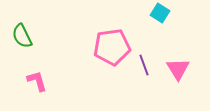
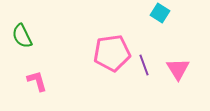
pink pentagon: moved 6 px down
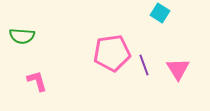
green semicircle: rotated 60 degrees counterclockwise
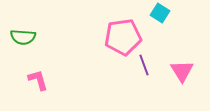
green semicircle: moved 1 px right, 1 px down
pink pentagon: moved 11 px right, 16 px up
pink triangle: moved 4 px right, 2 px down
pink L-shape: moved 1 px right, 1 px up
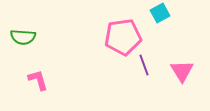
cyan square: rotated 30 degrees clockwise
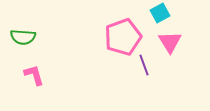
pink pentagon: rotated 12 degrees counterclockwise
pink triangle: moved 12 px left, 29 px up
pink L-shape: moved 4 px left, 5 px up
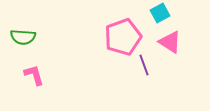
pink triangle: rotated 25 degrees counterclockwise
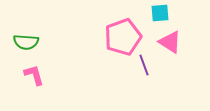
cyan square: rotated 24 degrees clockwise
green semicircle: moved 3 px right, 5 px down
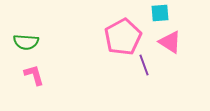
pink pentagon: rotated 9 degrees counterclockwise
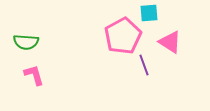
cyan square: moved 11 px left
pink pentagon: moved 1 px up
